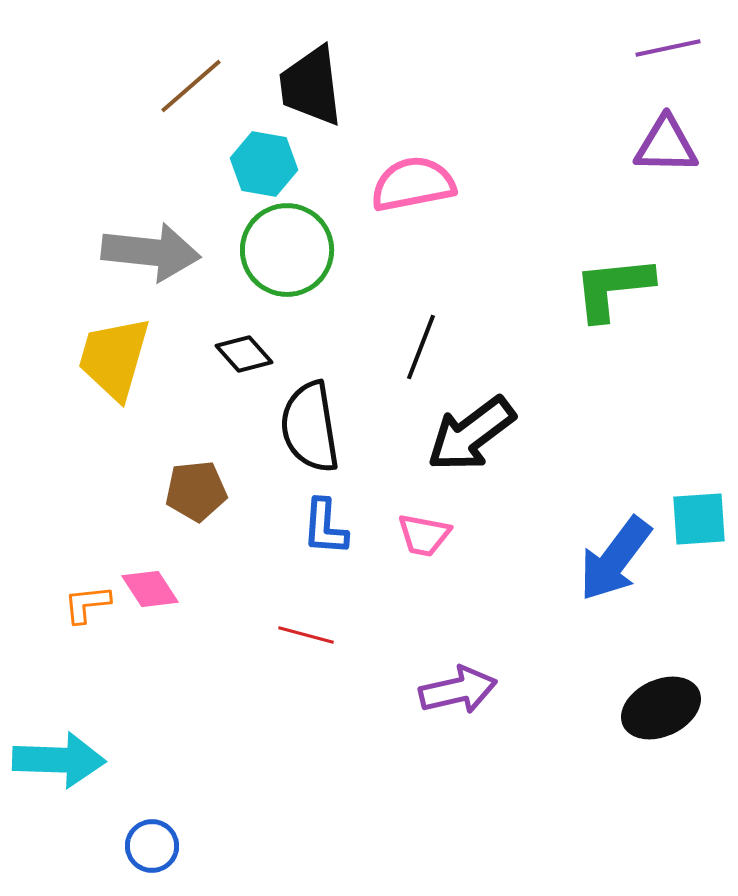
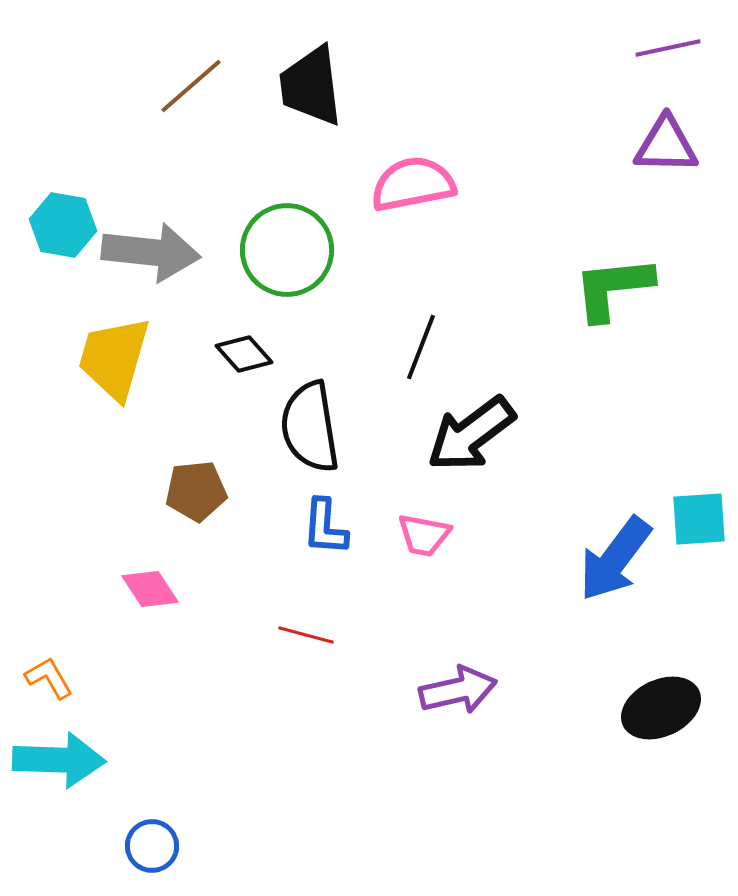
cyan hexagon: moved 201 px left, 61 px down
orange L-shape: moved 38 px left, 74 px down; rotated 66 degrees clockwise
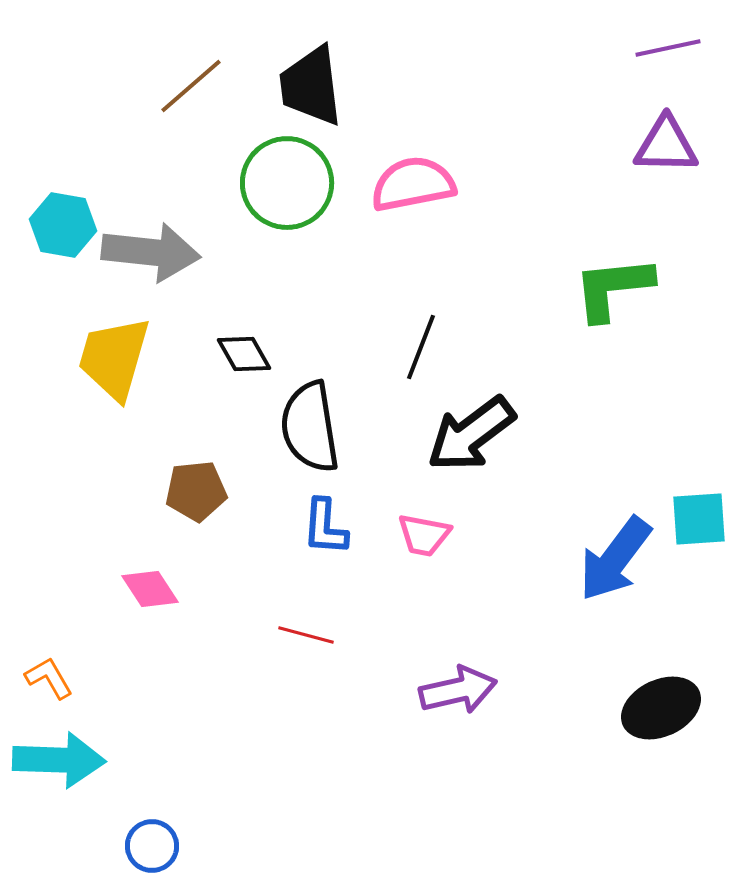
green circle: moved 67 px up
black diamond: rotated 12 degrees clockwise
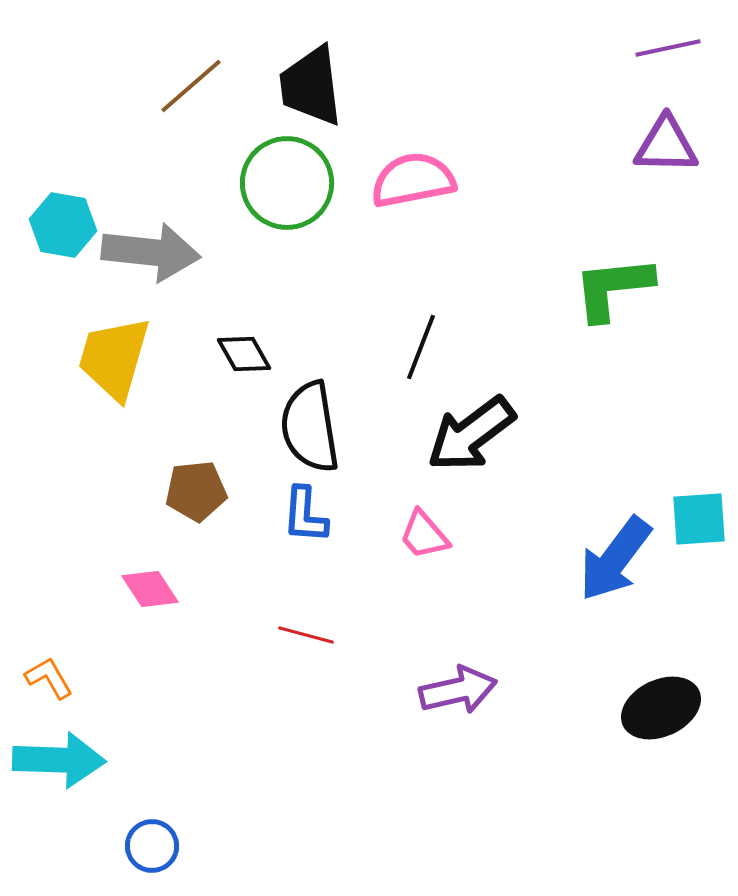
pink semicircle: moved 4 px up
blue L-shape: moved 20 px left, 12 px up
pink trapezoid: rotated 38 degrees clockwise
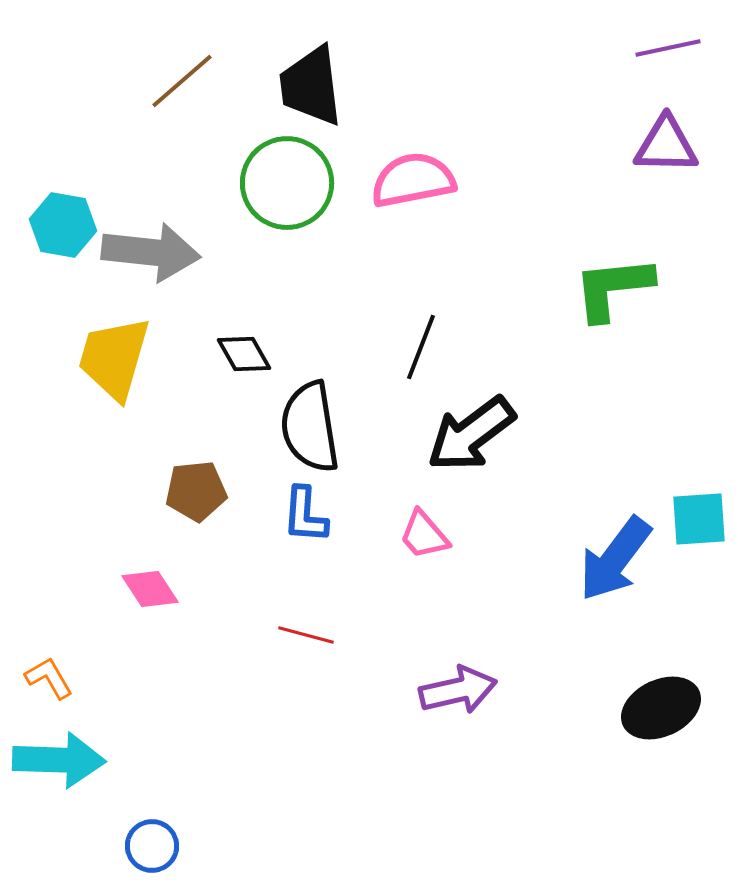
brown line: moved 9 px left, 5 px up
